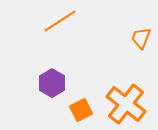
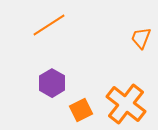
orange line: moved 11 px left, 4 px down
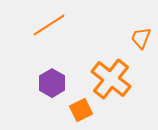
orange cross: moved 15 px left, 25 px up
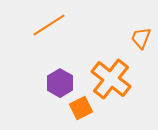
purple hexagon: moved 8 px right
orange square: moved 2 px up
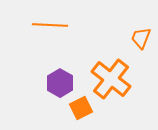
orange line: moved 1 px right; rotated 36 degrees clockwise
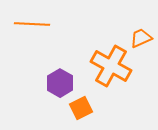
orange line: moved 18 px left, 1 px up
orange trapezoid: rotated 45 degrees clockwise
orange cross: moved 13 px up; rotated 9 degrees counterclockwise
